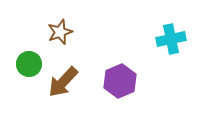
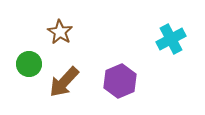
brown star: rotated 20 degrees counterclockwise
cyan cross: rotated 16 degrees counterclockwise
brown arrow: moved 1 px right
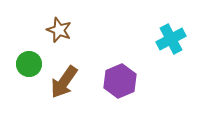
brown star: moved 1 px left, 2 px up; rotated 10 degrees counterclockwise
brown arrow: rotated 8 degrees counterclockwise
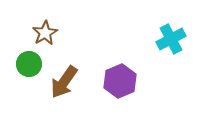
brown star: moved 14 px left, 3 px down; rotated 20 degrees clockwise
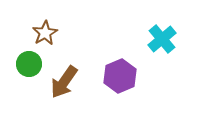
cyan cross: moved 9 px left; rotated 12 degrees counterclockwise
purple hexagon: moved 5 px up
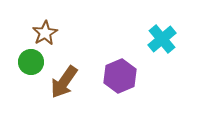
green circle: moved 2 px right, 2 px up
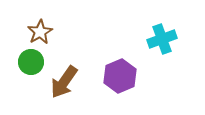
brown star: moved 5 px left, 1 px up
cyan cross: rotated 20 degrees clockwise
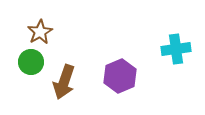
cyan cross: moved 14 px right, 10 px down; rotated 12 degrees clockwise
brown arrow: rotated 16 degrees counterclockwise
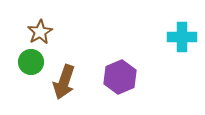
cyan cross: moved 6 px right, 12 px up; rotated 8 degrees clockwise
purple hexagon: moved 1 px down
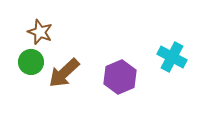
brown star: rotated 20 degrees counterclockwise
cyan cross: moved 10 px left, 20 px down; rotated 28 degrees clockwise
brown arrow: moved 9 px up; rotated 28 degrees clockwise
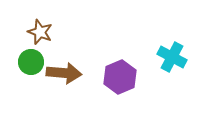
brown arrow: rotated 132 degrees counterclockwise
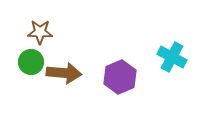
brown star: rotated 20 degrees counterclockwise
